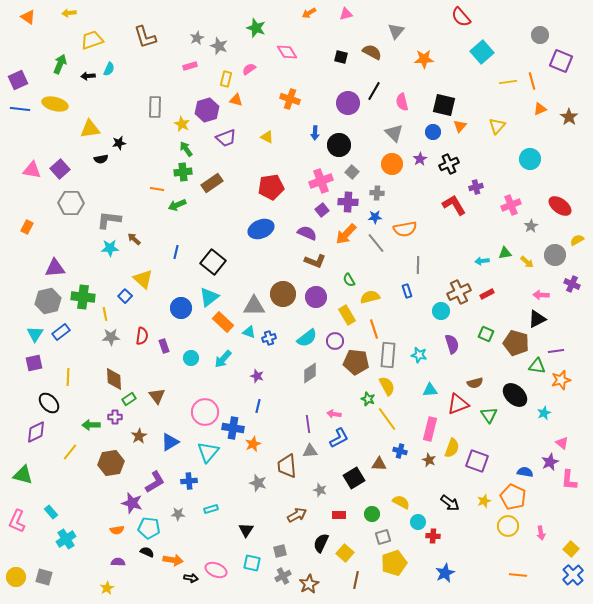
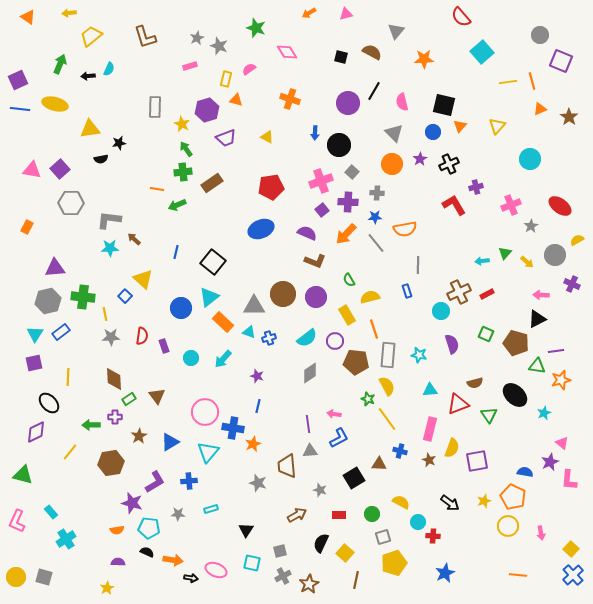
yellow trapezoid at (92, 40): moved 1 px left, 4 px up; rotated 20 degrees counterclockwise
green triangle at (505, 253): rotated 40 degrees counterclockwise
purple square at (477, 461): rotated 30 degrees counterclockwise
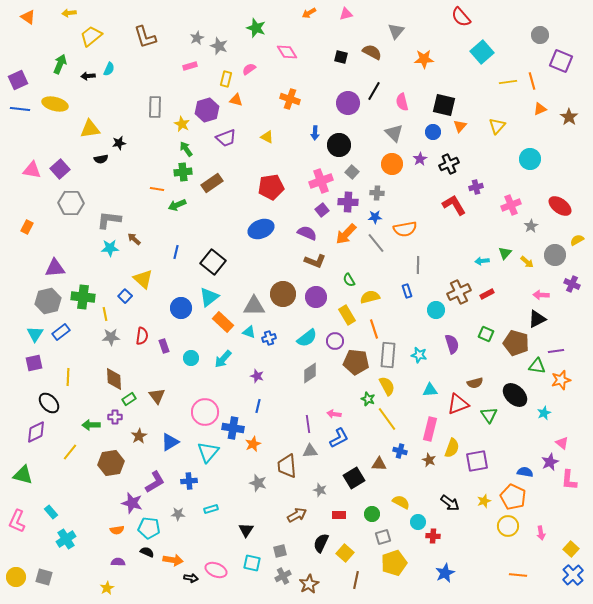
cyan circle at (441, 311): moved 5 px left, 1 px up
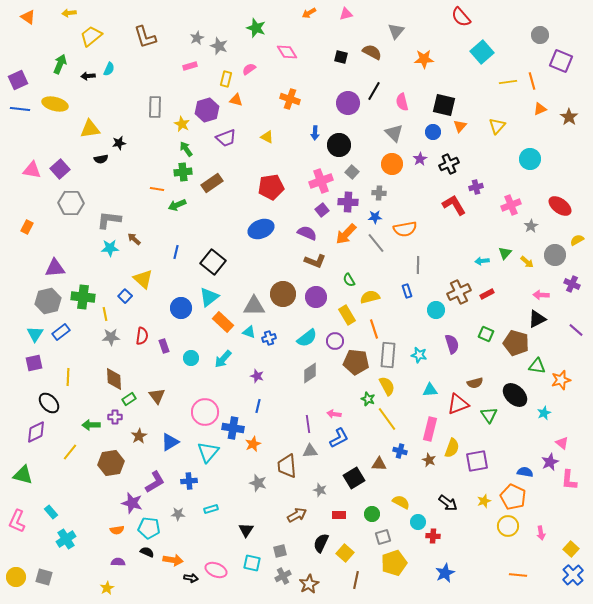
gray cross at (377, 193): moved 2 px right
purple line at (556, 351): moved 20 px right, 21 px up; rotated 49 degrees clockwise
black arrow at (450, 503): moved 2 px left
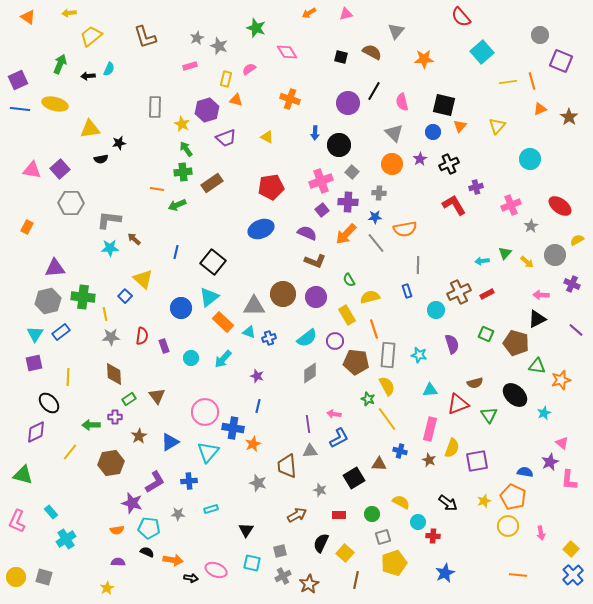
brown diamond at (114, 379): moved 5 px up
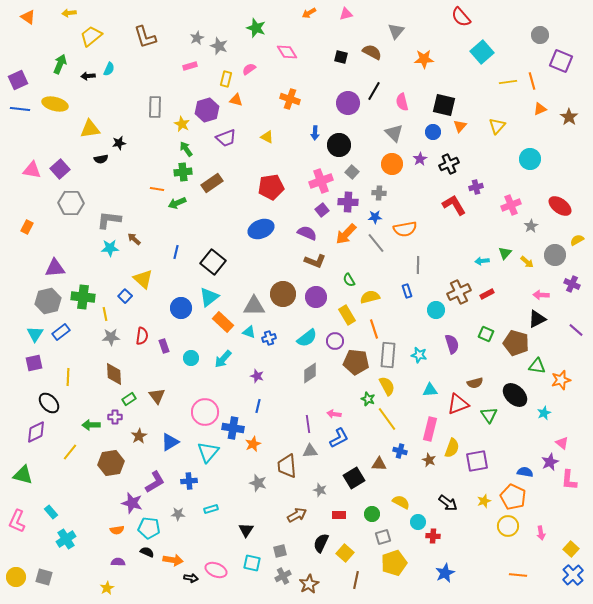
green arrow at (177, 205): moved 2 px up
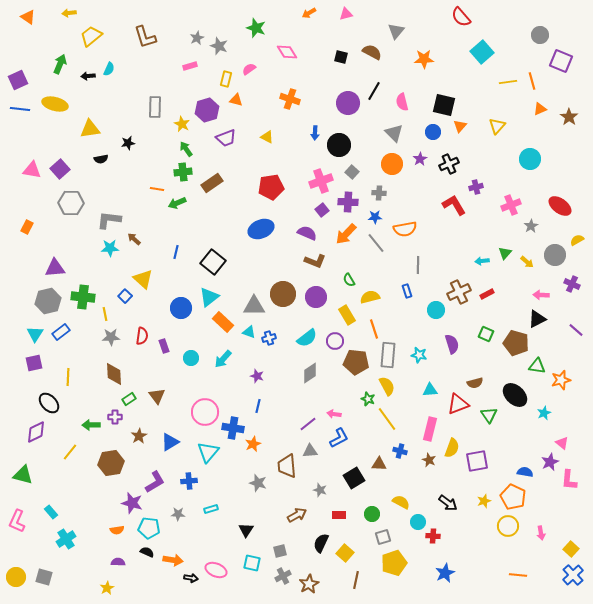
black star at (119, 143): moved 9 px right
purple line at (308, 424): rotated 60 degrees clockwise
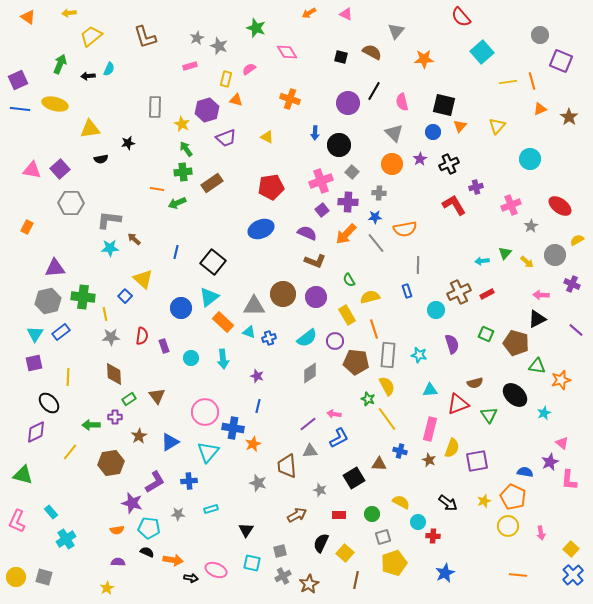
pink triangle at (346, 14): rotated 40 degrees clockwise
cyan arrow at (223, 359): rotated 48 degrees counterclockwise
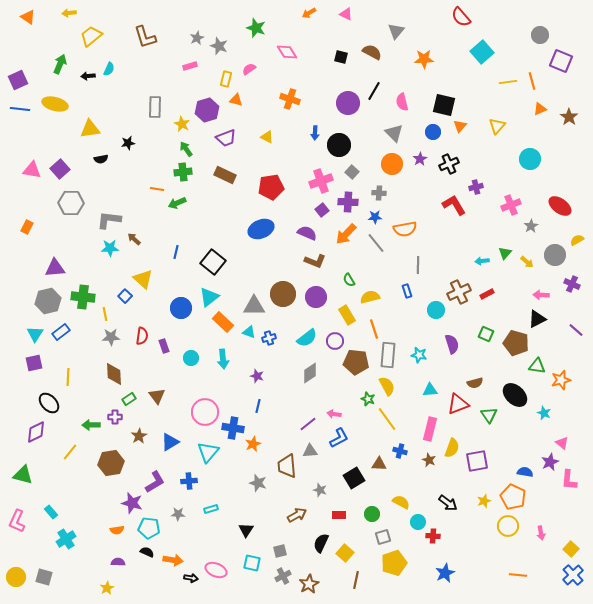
brown rectangle at (212, 183): moved 13 px right, 8 px up; rotated 60 degrees clockwise
cyan star at (544, 413): rotated 24 degrees counterclockwise
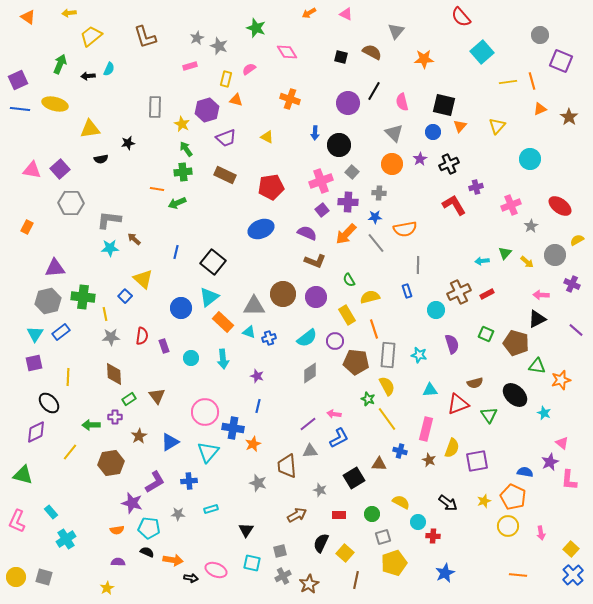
pink rectangle at (430, 429): moved 4 px left
